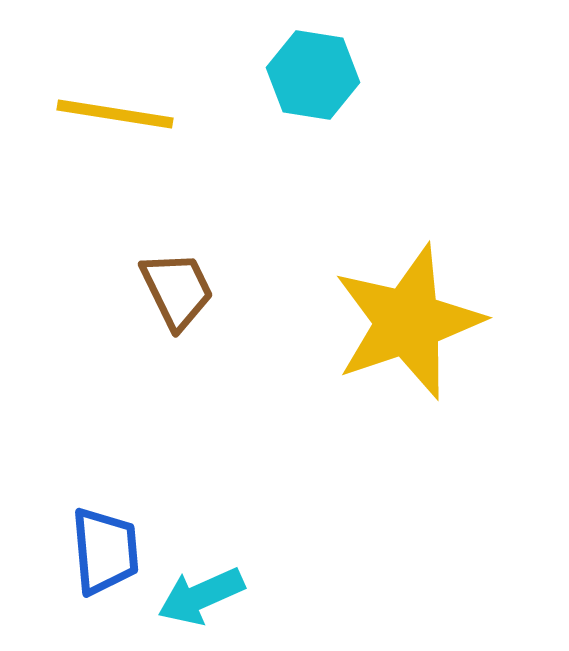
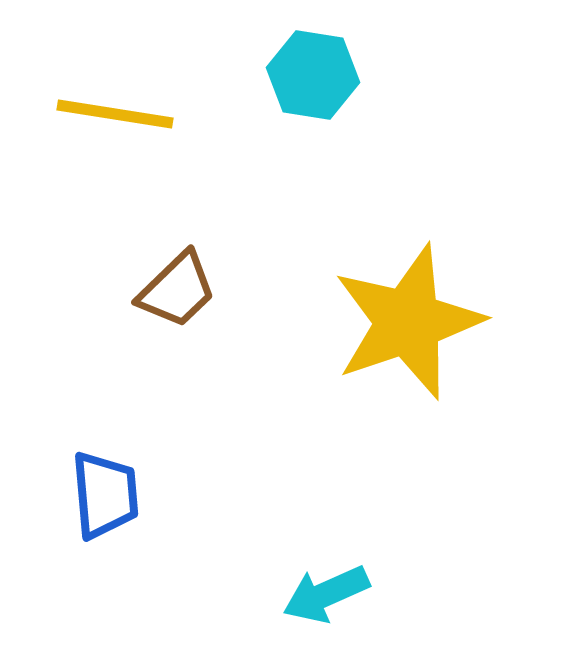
brown trapezoid: rotated 72 degrees clockwise
blue trapezoid: moved 56 px up
cyan arrow: moved 125 px right, 2 px up
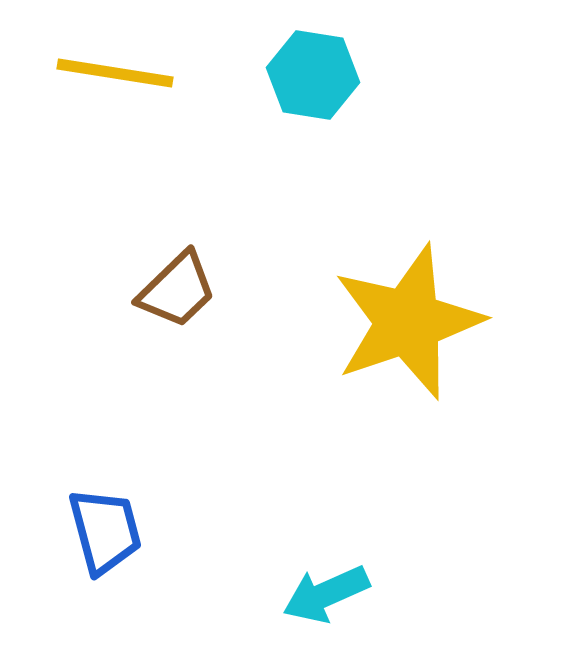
yellow line: moved 41 px up
blue trapezoid: moved 36 px down; rotated 10 degrees counterclockwise
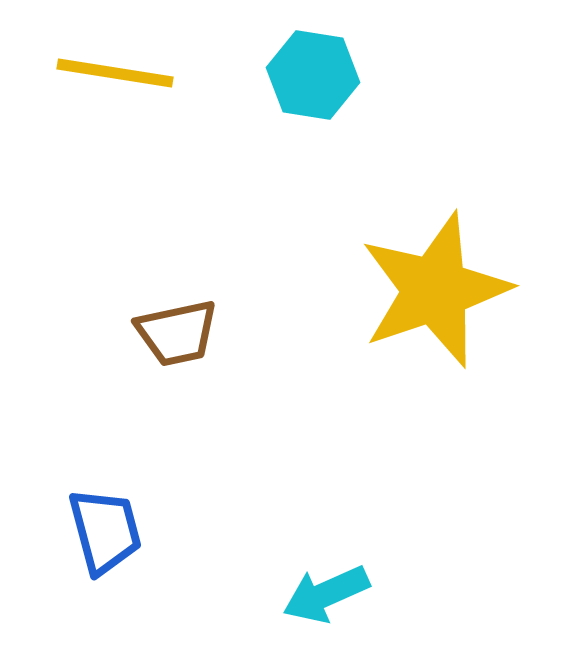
brown trapezoid: moved 43 px down; rotated 32 degrees clockwise
yellow star: moved 27 px right, 32 px up
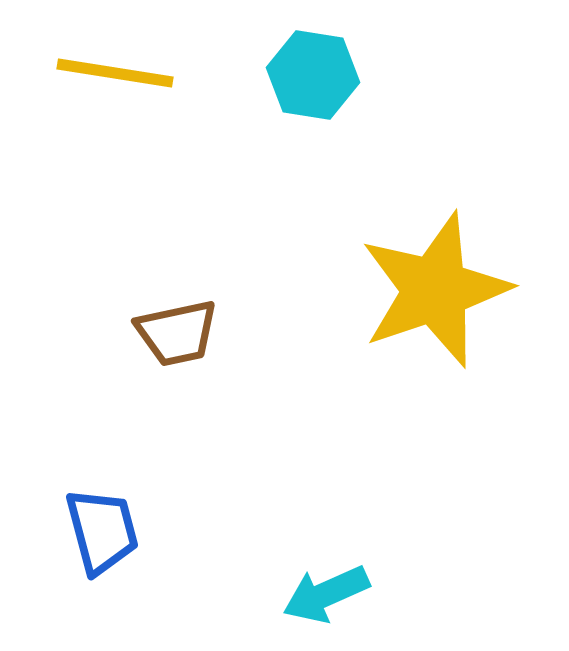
blue trapezoid: moved 3 px left
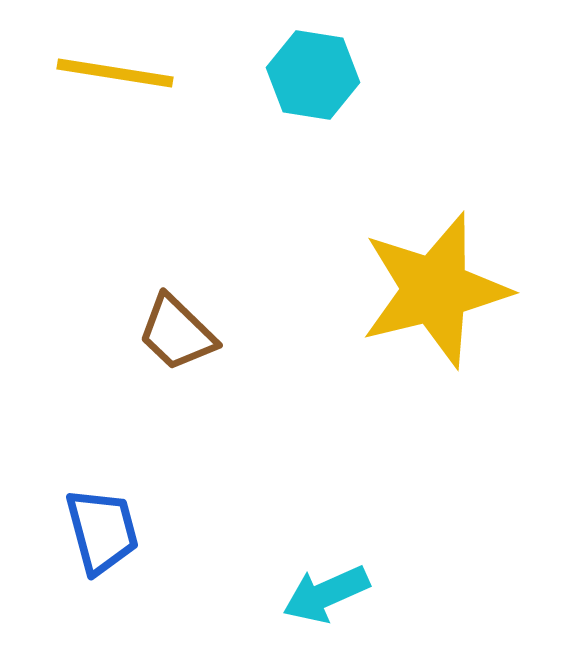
yellow star: rotated 5 degrees clockwise
brown trapezoid: rotated 56 degrees clockwise
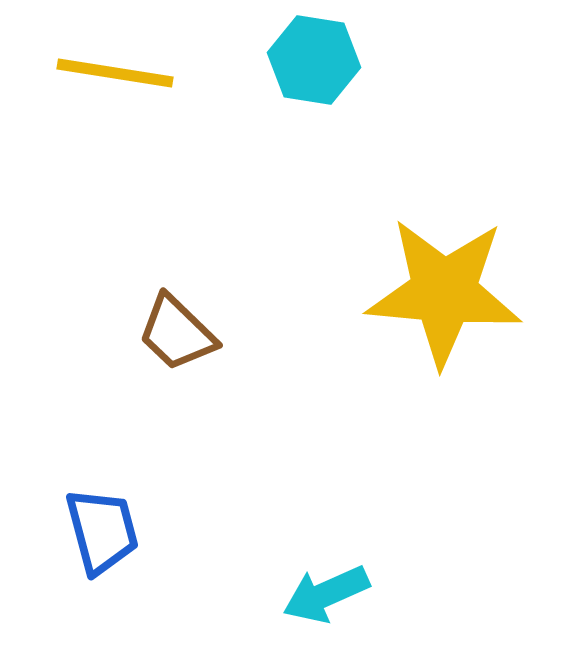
cyan hexagon: moved 1 px right, 15 px up
yellow star: moved 9 px right, 2 px down; rotated 19 degrees clockwise
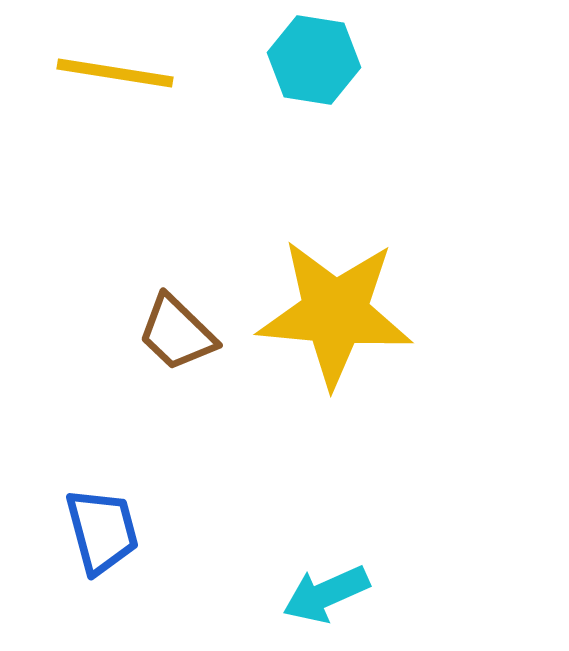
yellow star: moved 109 px left, 21 px down
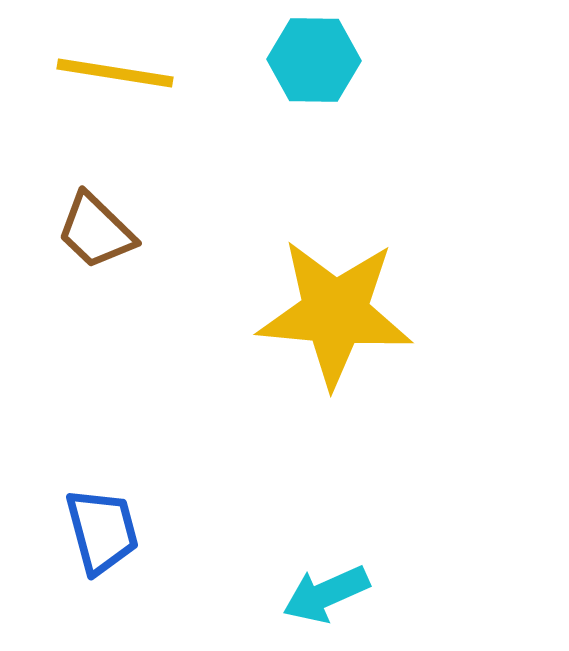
cyan hexagon: rotated 8 degrees counterclockwise
brown trapezoid: moved 81 px left, 102 px up
